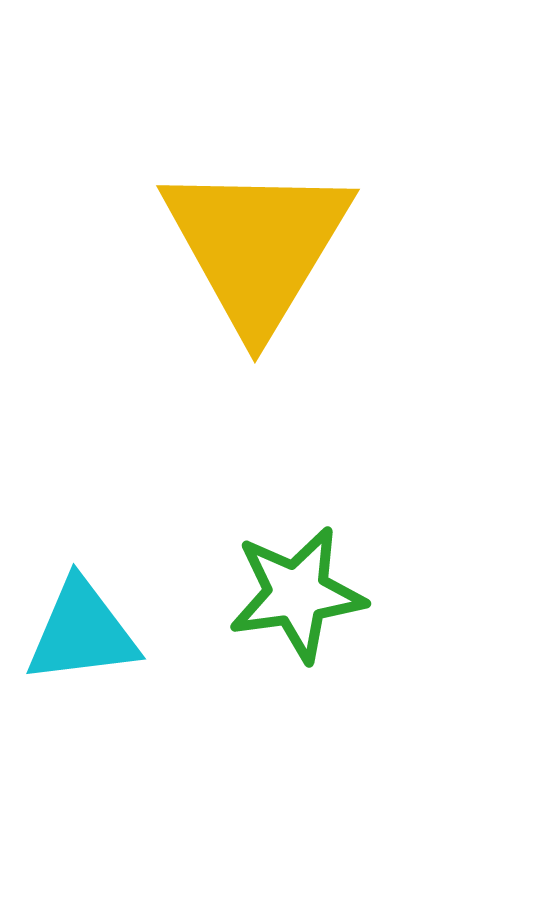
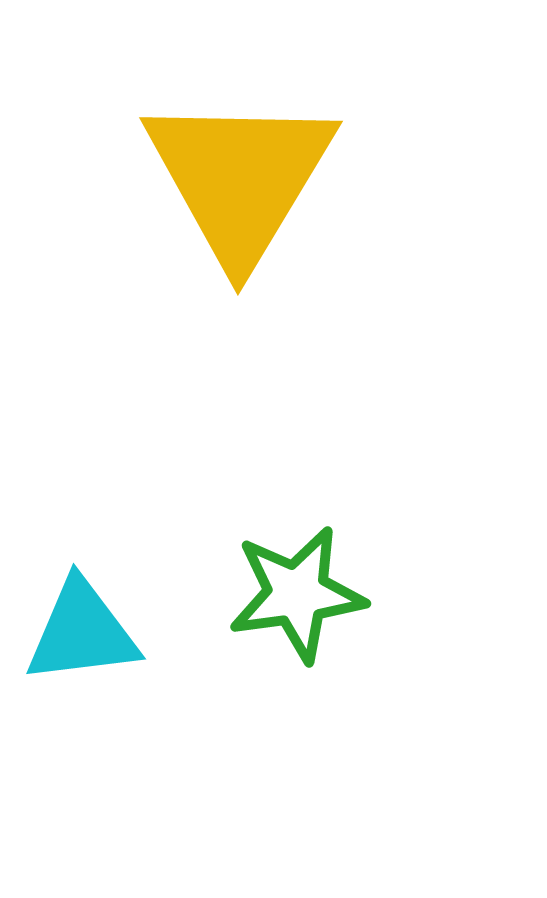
yellow triangle: moved 17 px left, 68 px up
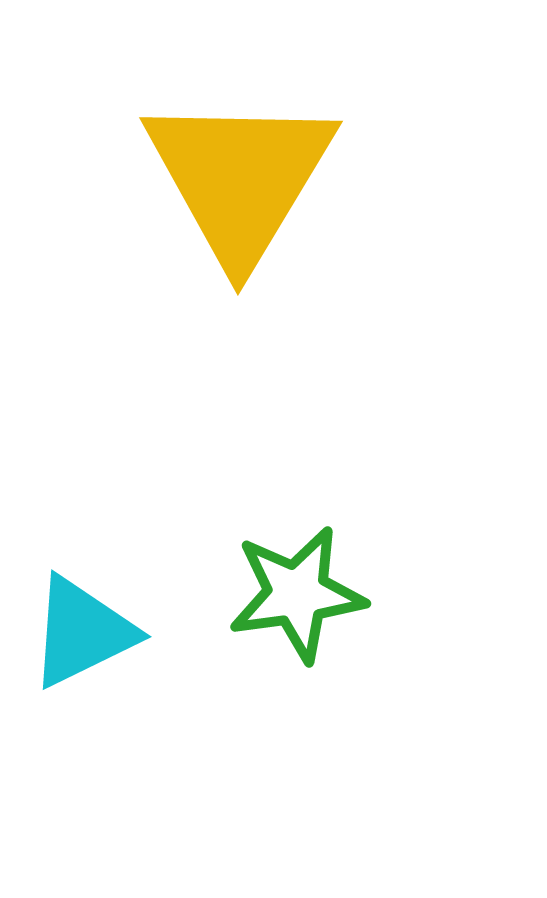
cyan triangle: rotated 19 degrees counterclockwise
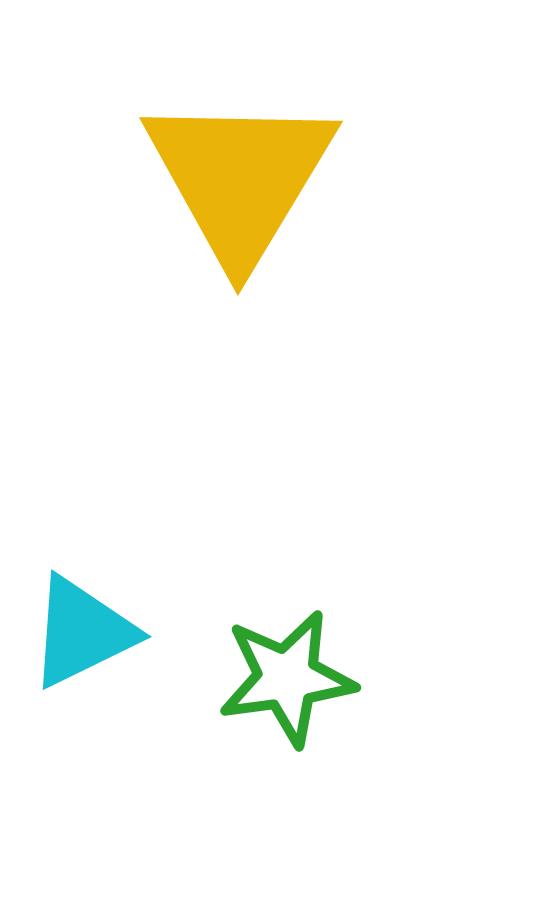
green star: moved 10 px left, 84 px down
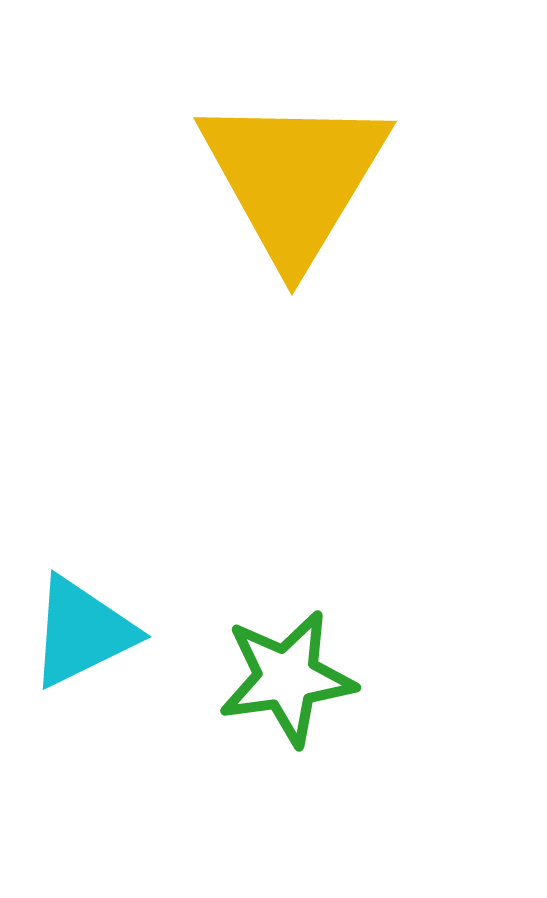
yellow triangle: moved 54 px right
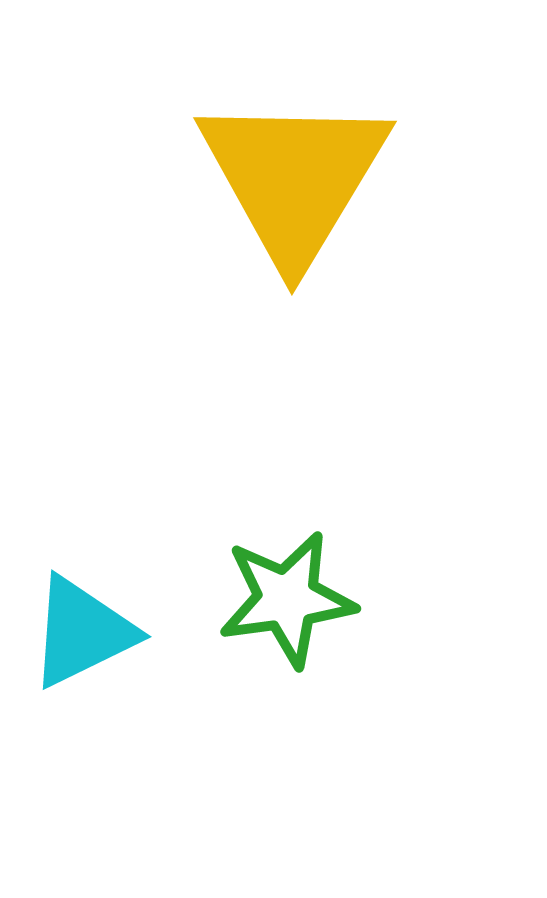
green star: moved 79 px up
